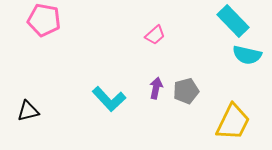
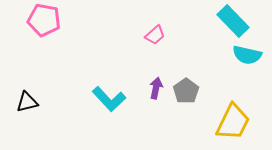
gray pentagon: rotated 20 degrees counterclockwise
black triangle: moved 1 px left, 9 px up
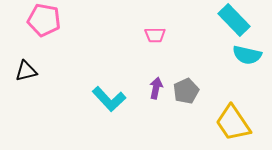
cyan rectangle: moved 1 px right, 1 px up
pink trapezoid: rotated 40 degrees clockwise
gray pentagon: rotated 10 degrees clockwise
black triangle: moved 1 px left, 31 px up
yellow trapezoid: moved 1 px down; rotated 120 degrees clockwise
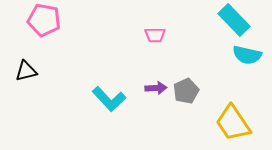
purple arrow: rotated 75 degrees clockwise
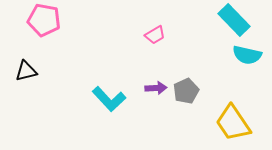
pink trapezoid: rotated 30 degrees counterclockwise
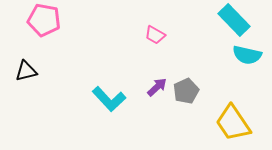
pink trapezoid: rotated 60 degrees clockwise
purple arrow: moved 1 px right, 1 px up; rotated 40 degrees counterclockwise
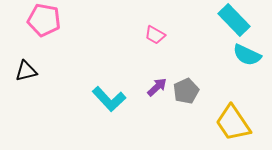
cyan semicircle: rotated 12 degrees clockwise
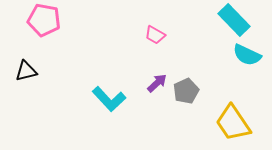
purple arrow: moved 4 px up
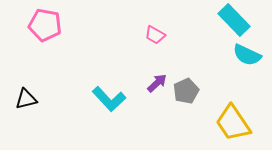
pink pentagon: moved 1 px right, 5 px down
black triangle: moved 28 px down
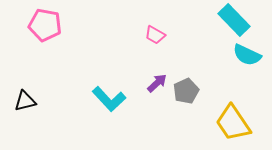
black triangle: moved 1 px left, 2 px down
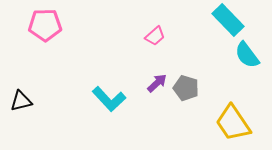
cyan rectangle: moved 6 px left
pink pentagon: rotated 12 degrees counterclockwise
pink trapezoid: moved 1 px down; rotated 70 degrees counterclockwise
cyan semicircle: rotated 28 degrees clockwise
gray pentagon: moved 3 px up; rotated 30 degrees counterclockwise
black triangle: moved 4 px left
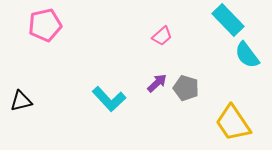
pink pentagon: rotated 12 degrees counterclockwise
pink trapezoid: moved 7 px right
